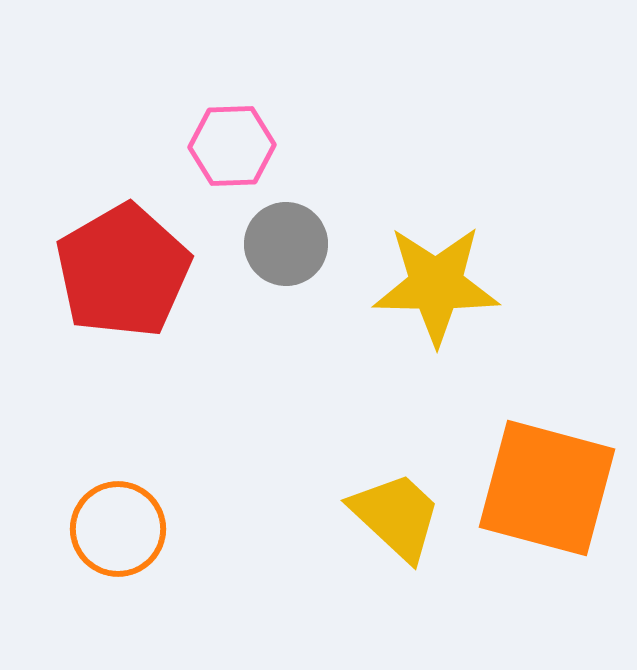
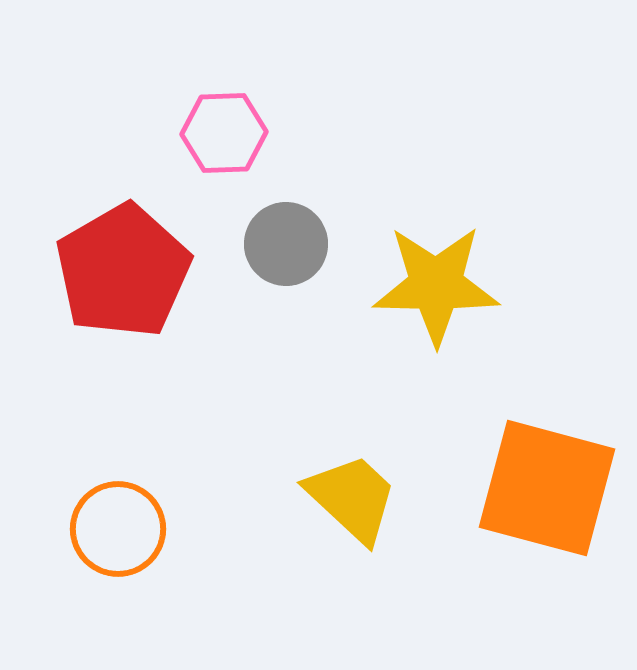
pink hexagon: moved 8 px left, 13 px up
yellow trapezoid: moved 44 px left, 18 px up
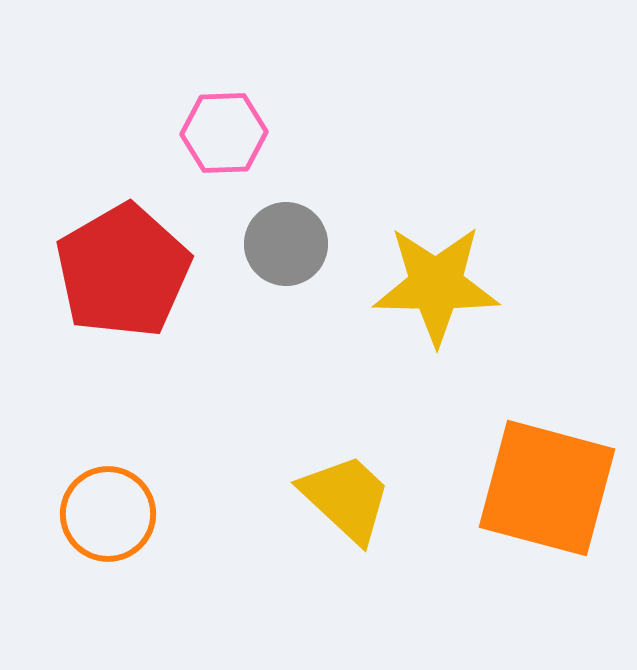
yellow trapezoid: moved 6 px left
orange circle: moved 10 px left, 15 px up
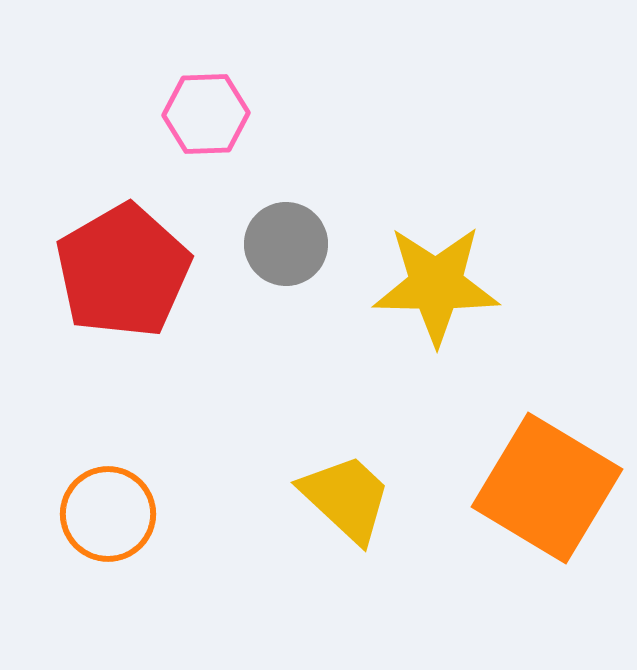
pink hexagon: moved 18 px left, 19 px up
orange square: rotated 16 degrees clockwise
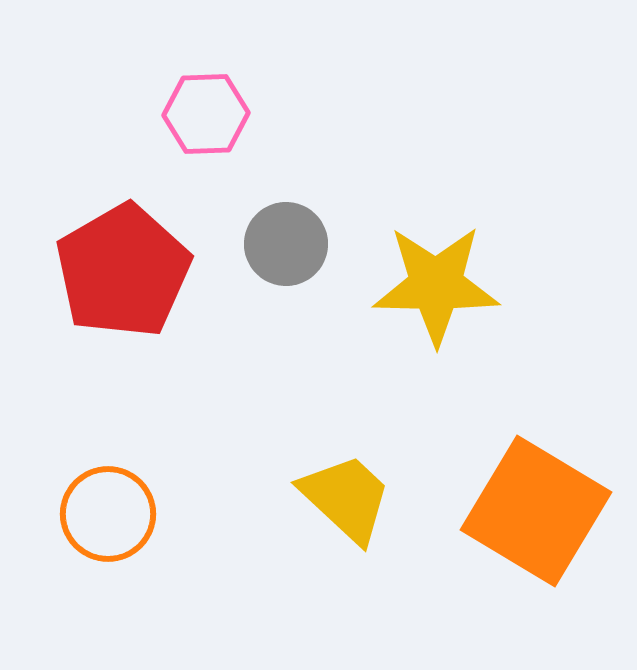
orange square: moved 11 px left, 23 px down
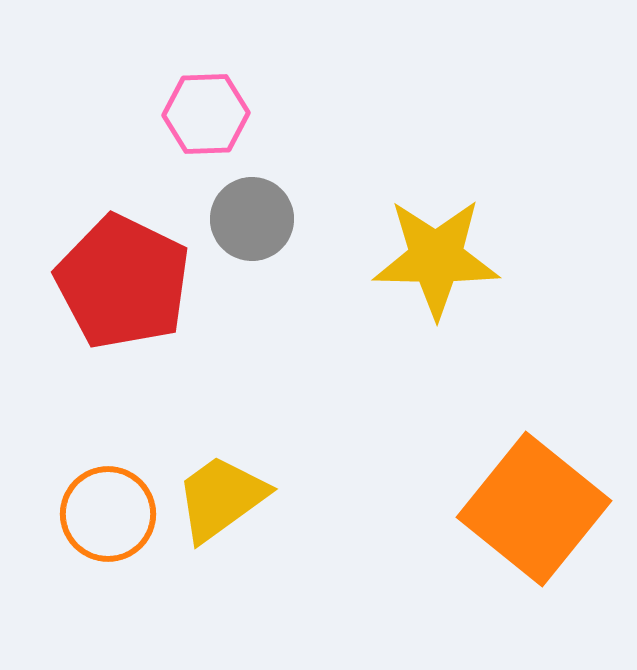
gray circle: moved 34 px left, 25 px up
red pentagon: moved 11 px down; rotated 16 degrees counterclockwise
yellow star: moved 27 px up
yellow trapezoid: moved 125 px left; rotated 79 degrees counterclockwise
orange square: moved 2 px left, 2 px up; rotated 8 degrees clockwise
